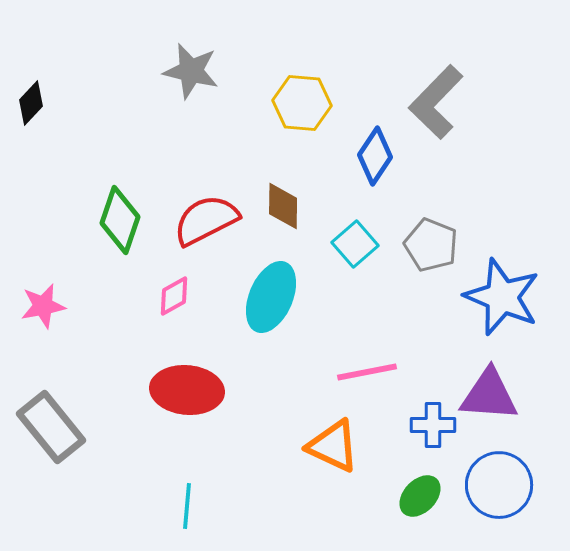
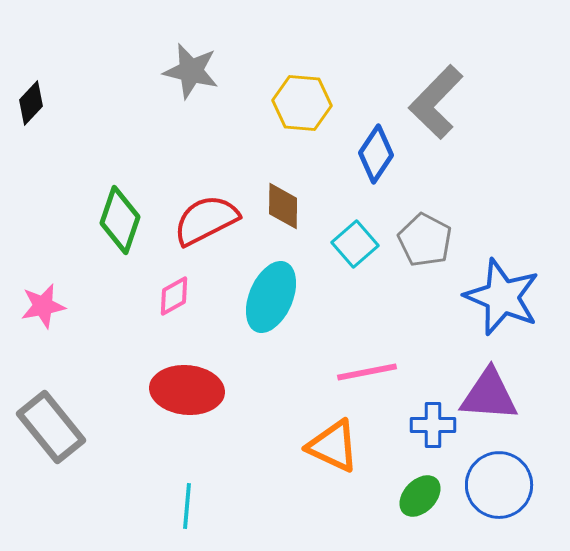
blue diamond: moved 1 px right, 2 px up
gray pentagon: moved 6 px left, 5 px up; rotated 6 degrees clockwise
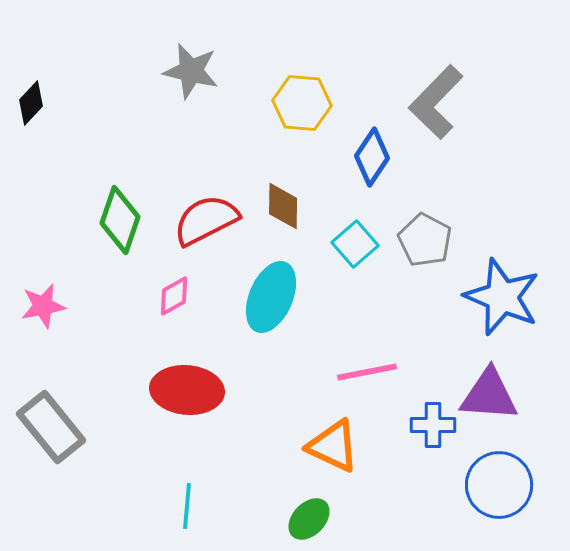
blue diamond: moved 4 px left, 3 px down
green ellipse: moved 111 px left, 23 px down
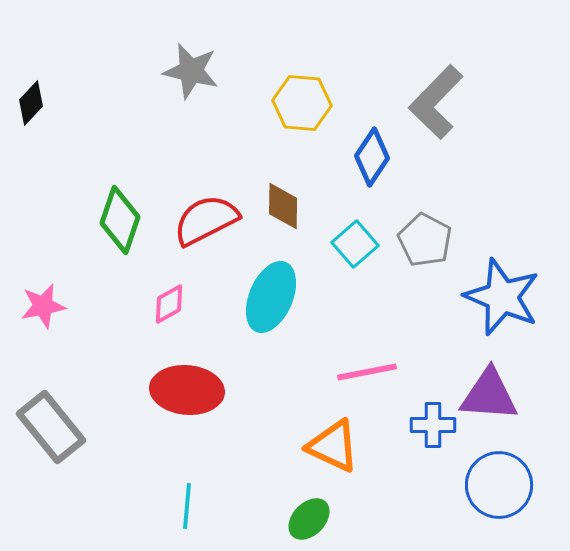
pink diamond: moved 5 px left, 8 px down
